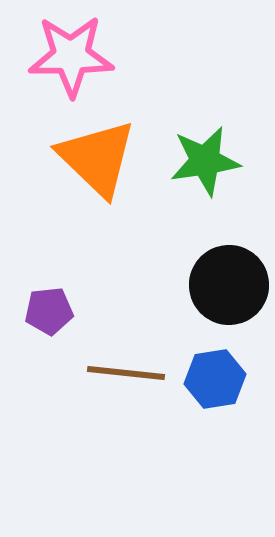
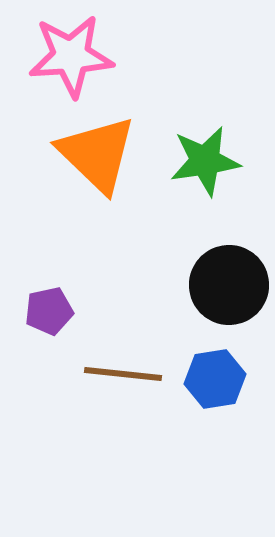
pink star: rotated 4 degrees counterclockwise
orange triangle: moved 4 px up
purple pentagon: rotated 6 degrees counterclockwise
brown line: moved 3 px left, 1 px down
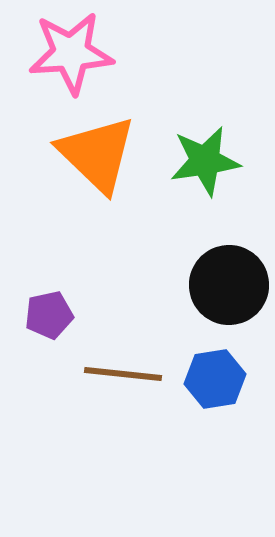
pink star: moved 3 px up
purple pentagon: moved 4 px down
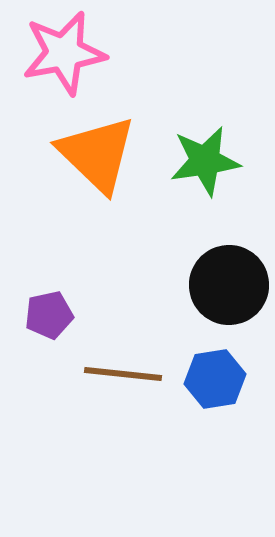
pink star: moved 7 px left; rotated 6 degrees counterclockwise
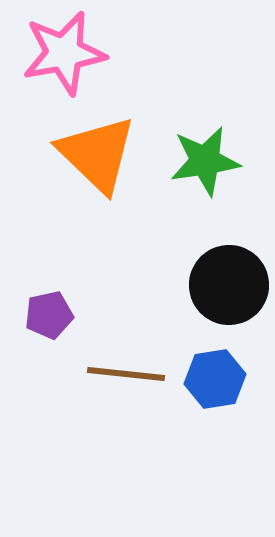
brown line: moved 3 px right
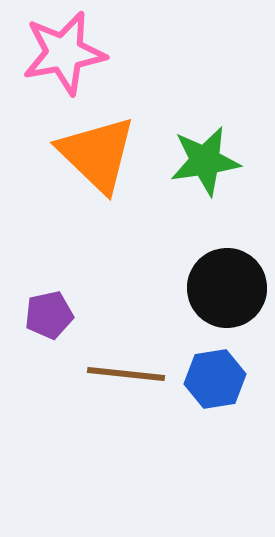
black circle: moved 2 px left, 3 px down
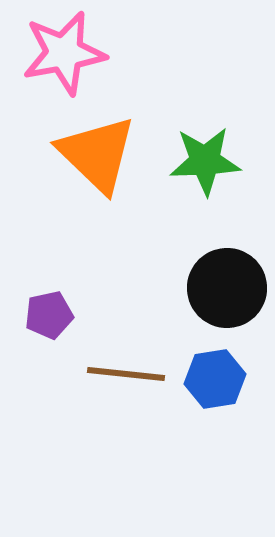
green star: rotated 6 degrees clockwise
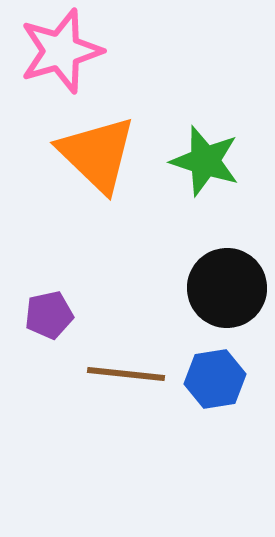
pink star: moved 3 px left, 2 px up; rotated 6 degrees counterclockwise
green star: rotated 20 degrees clockwise
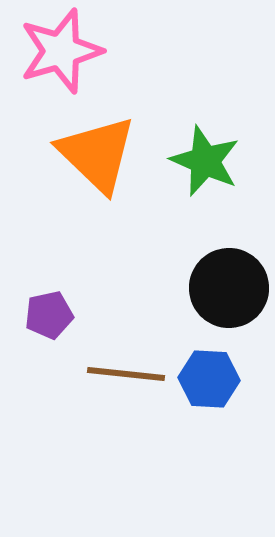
green star: rotated 6 degrees clockwise
black circle: moved 2 px right
blue hexagon: moved 6 px left; rotated 12 degrees clockwise
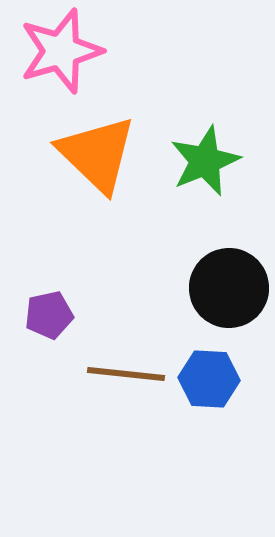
green star: rotated 26 degrees clockwise
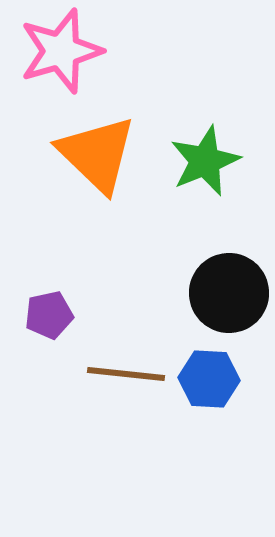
black circle: moved 5 px down
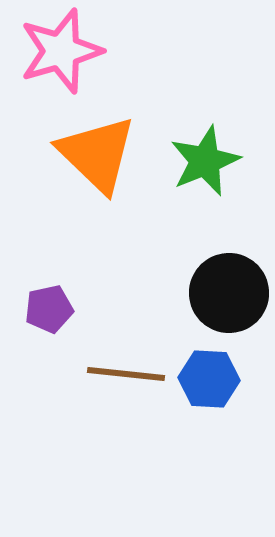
purple pentagon: moved 6 px up
